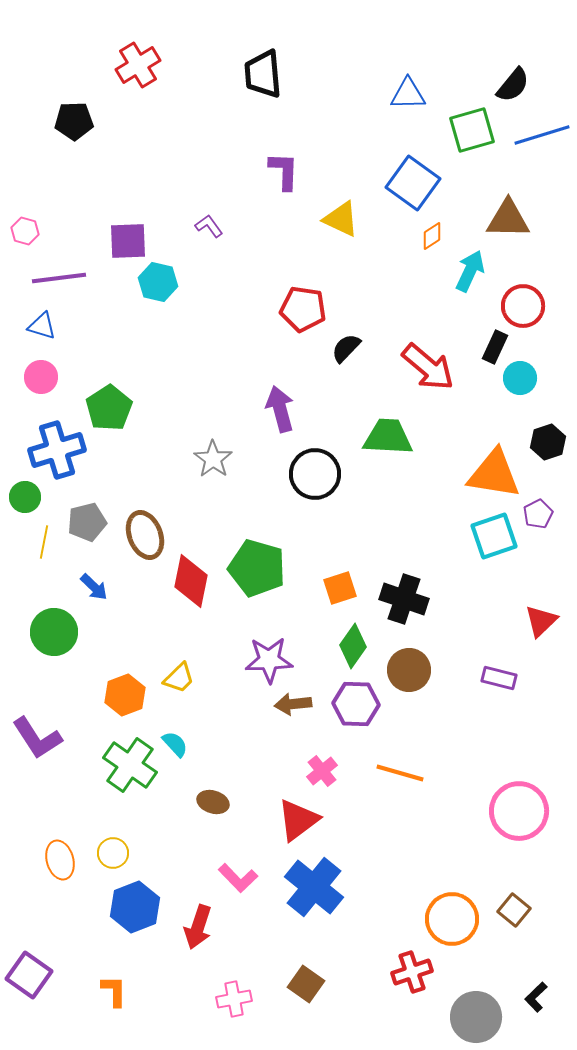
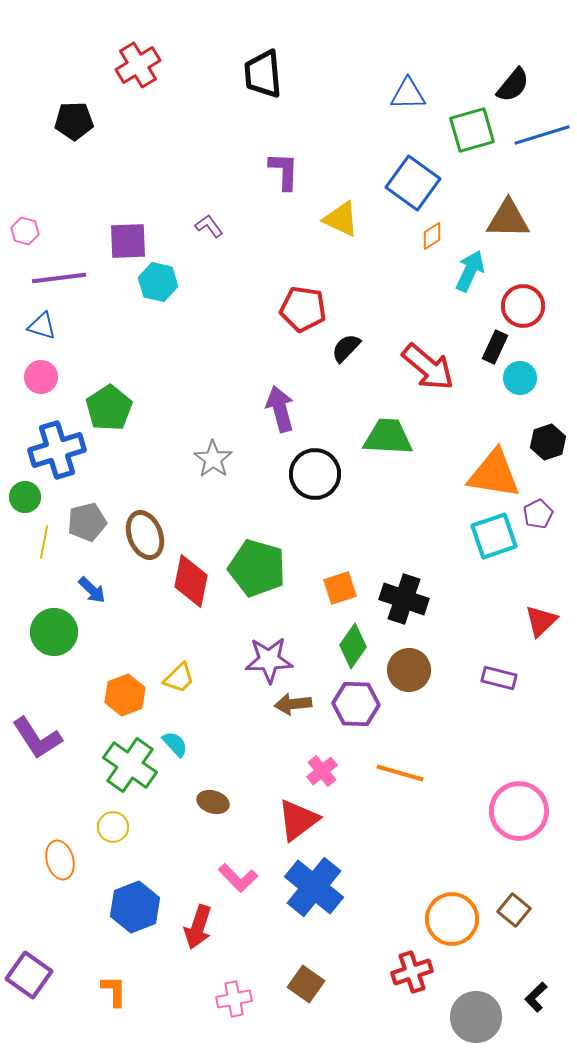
blue arrow at (94, 587): moved 2 px left, 3 px down
yellow circle at (113, 853): moved 26 px up
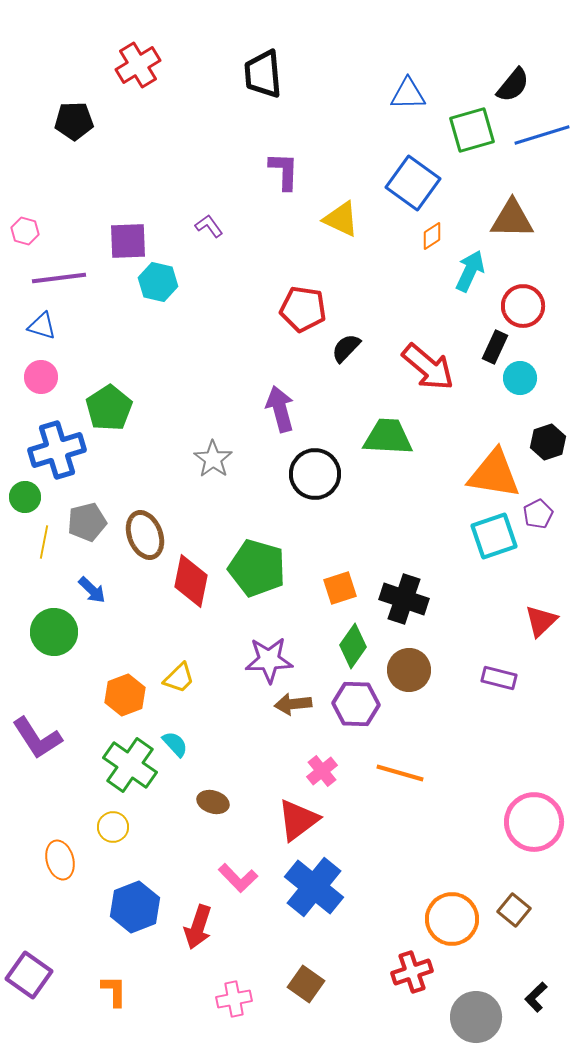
brown triangle at (508, 219): moved 4 px right
pink circle at (519, 811): moved 15 px right, 11 px down
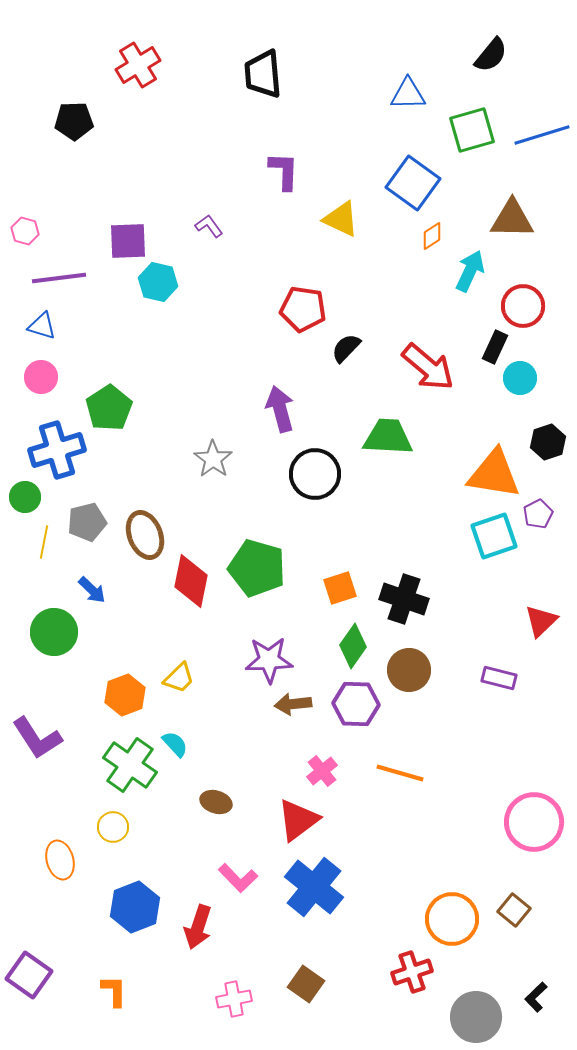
black semicircle at (513, 85): moved 22 px left, 30 px up
brown ellipse at (213, 802): moved 3 px right
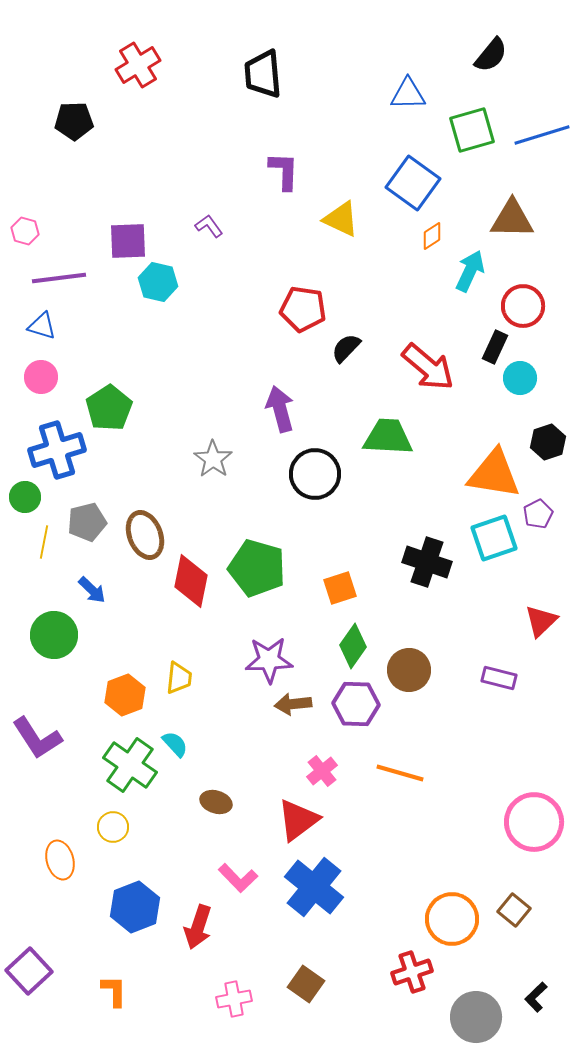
cyan square at (494, 536): moved 2 px down
black cross at (404, 599): moved 23 px right, 37 px up
green circle at (54, 632): moved 3 px down
yellow trapezoid at (179, 678): rotated 40 degrees counterclockwise
purple square at (29, 975): moved 4 px up; rotated 12 degrees clockwise
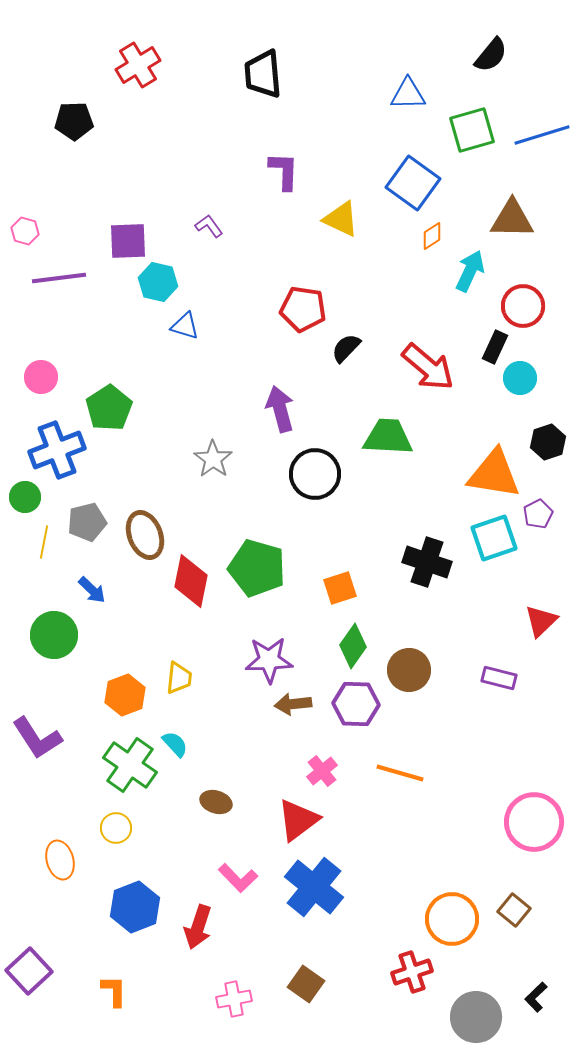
blue triangle at (42, 326): moved 143 px right
blue cross at (57, 450): rotated 4 degrees counterclockwise
yellow circle at (113, 827): moved 3 px right, 1 px down
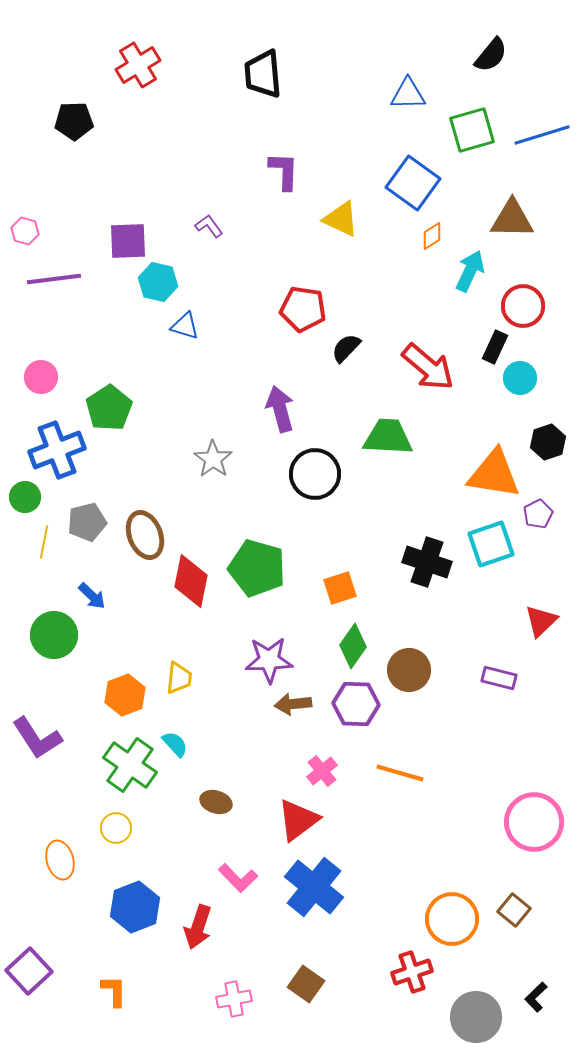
purple line at (59, 278): moved 5 px left, 1 px down
cyan square at (494, 538): moved 3 px left, 6 px down
blue arrow at (92, 590): moved 6 px down
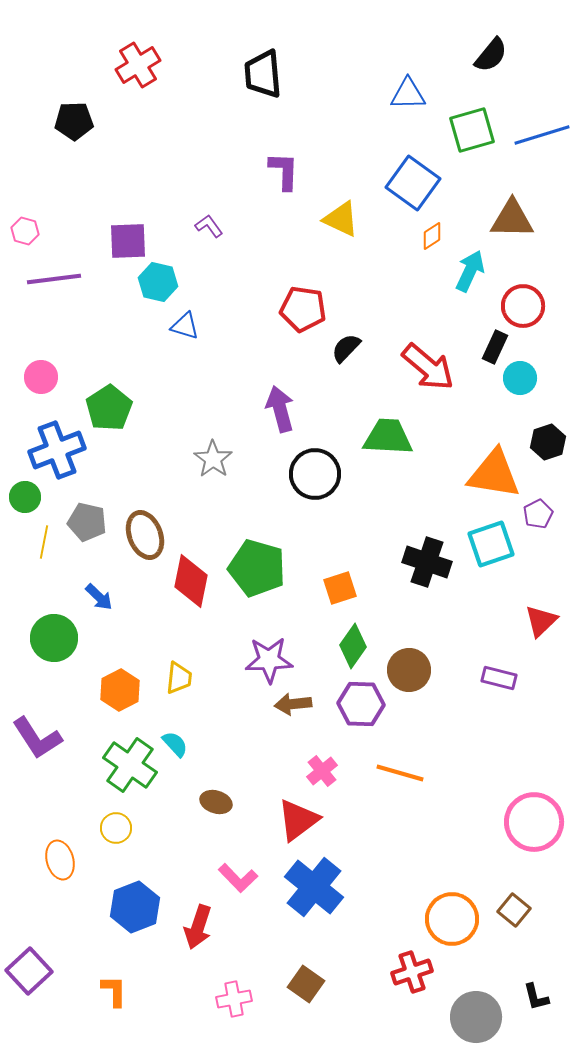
gray pentagon at (87, 522): rotated 27 degrees clockwise
blue arrow at (92, 596): moved 7 px right, 1 px down
green circle at (54, 635): moved 3 px down
orange hexagon at (125, 695): moved 5 px left, 5 px up; rotated 6 degrees counterclockwise
purple hexagon at (356, 704): moved 5 px right
black L-shape at (536, 997): rotated 60 degrees counterclockwise
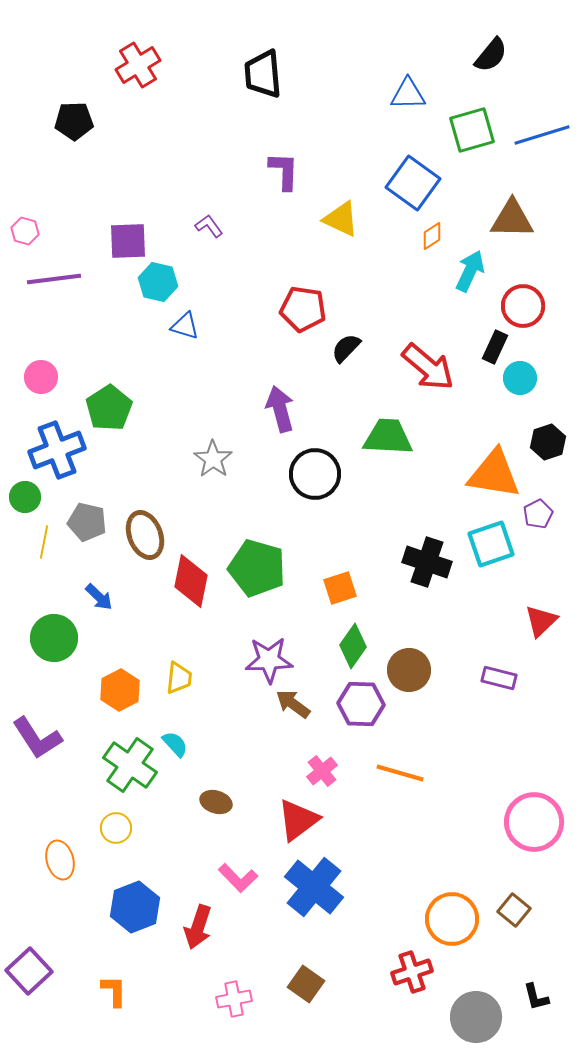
brown arrow at (293, 704): rotated 42 degrees clockwise
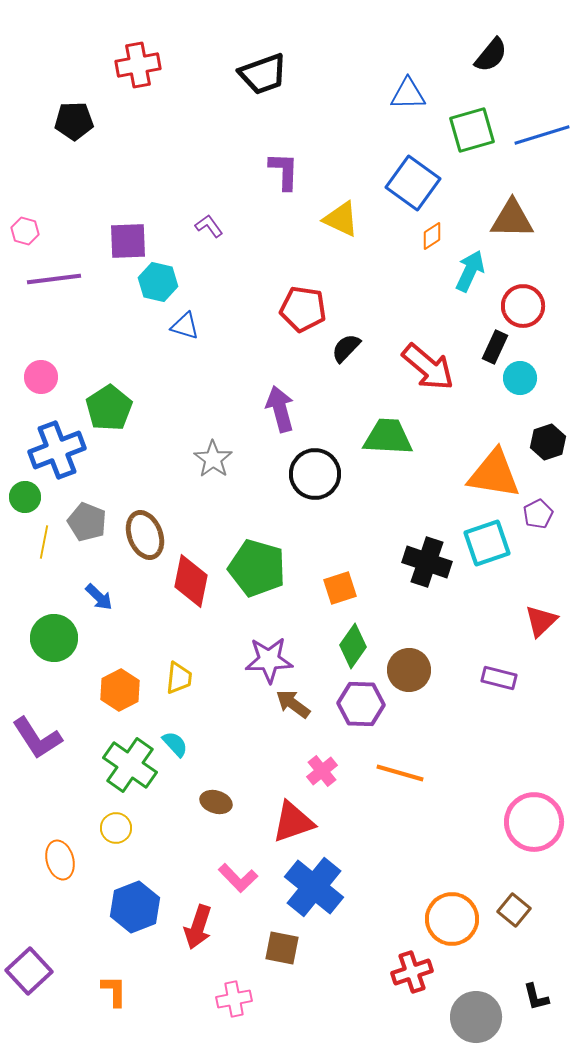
red cross at (138, 65): rotated 21 degrees clockwise
black trapezoid at (263, 74): rotated 105 degrees counterclockwise
gray pentagon at (87, 522): rotated 9 degrees clockwise
cyan square at (491, 544): moved 4 px left, 1 px up
red triangle at (298, 820): moved 5 px left, 2 px down; rotated 18 degrees clockwise
brown square at (306, 984): moved 24 px left, 36 px up; rotated 24 degrees counterclockwise
